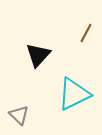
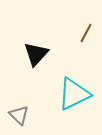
black triangle: moved 2 px left, 1 px up
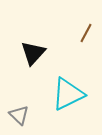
black triangle: moved 3 px left, 1 px up
cyan triangle: moved 6 px left
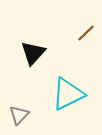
brown line: rotated 18 degrees clockwise
gray triangle: rotated 30 degrees clockwise
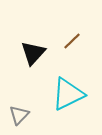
brown line: moved 14 px left, 8 px down
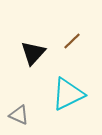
gray triangle: rotated 50 degrees counterclockwise
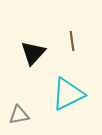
brown line: rotated 54 degrees counterclockwise
gray triangle: rotated 35 degrees counterclockwise
